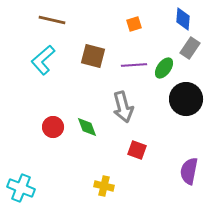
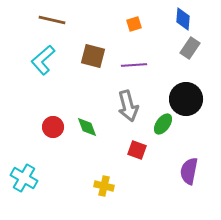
green ellipse: moved 1 px left, 56 px down
gray arrow: moved 5 px right, 1 px up
cyan cross: moved 3 px right, 10 px up; rotated 8 degrees clockwise
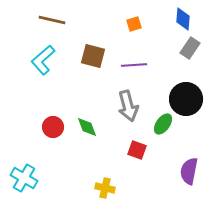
yellow cross: moved 1 px right, 2 px down
